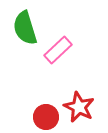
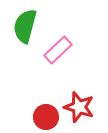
green semicircle: moved 2 px up; rotated 32 degrees clockwise
red star: rotated 8 degrees counterclockwise
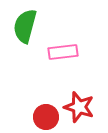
pink rectangle: moved 5 px right, 2 px down; rotated 36 degrees clockwise
